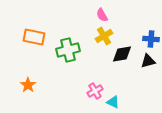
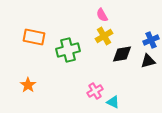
blue cross: moved 1 px down; rotated 28 degrees counterclockwise
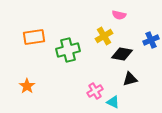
pink semicircle: moved 17 px right; rotated 48 degrees counterclockwise
orange rectangle: rotated 20 degrees counterclockwise
black diamond: rotated 20 degrees clockwise
black triangle: moved 18 px left, 18 px down
orange star: moved 1 px left, 1 px down
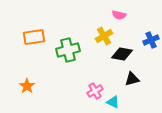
black triangle: moved 2 px right
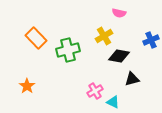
pink semicircle: moved 2 px up
orange rectangle: moved 2 px right, 1 px down; rotated 55 degrees clockwise
black diamond: moved 3 px left, 2 px down
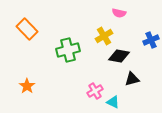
orange rectangle: moved 9 px left, 9 px up
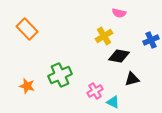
green cross: moved 8 px left, 25 px down; rotated 10 degrees counterclockwise
orange star: rotated 21 degrees counterclockwise
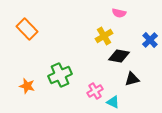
blue cross: moved 1 px left; rotated 21 degrees counterclockwise
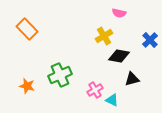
pink cross: moved 1 px up
cyan triangle: moved 1 px left, 2 px up
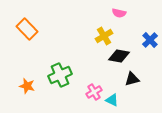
pink cross: moved 1 px left, 2 px down
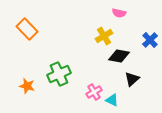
green cross: moved 1 px left, 1 px up
black triangle: rotated 28 degrees counterclockwise
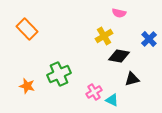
blue cross: moved 1 px left, 1 px up
black triangle: rotated 28 degrees clockwise
